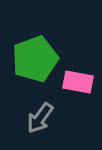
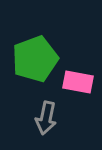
gray arrow: moved 6 px right; rotated 24 degrees counterclockwise
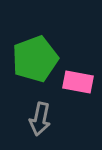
gray arrow: moved 6 px left, 1 px down
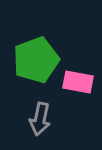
green pentagon: moved 1 px right, 1 px down
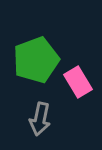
pink rectangle: rotated 48 degrees clockwise
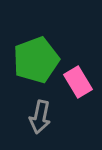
gray arrow: moved 2 px up
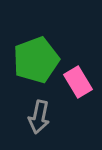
gray arrow: moved 1 px left
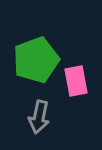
pink rectangle: moved 2 px left, 1 px up; rotated 20 degrees clockwise
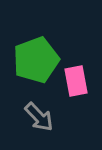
gray arrow: rotated 56 degrees counterclockwise
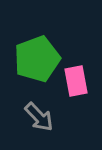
green pentagon: moved 1 px right, 1 px up
